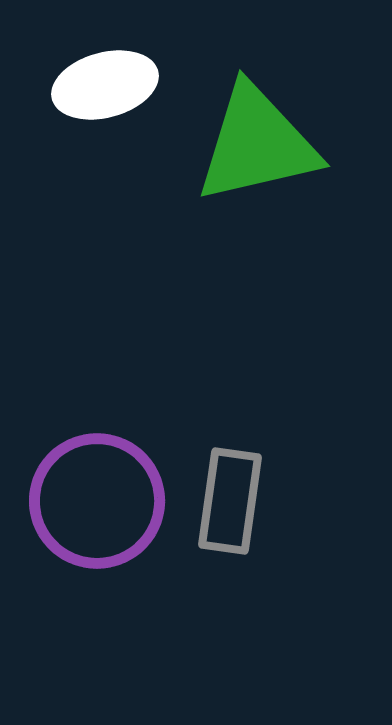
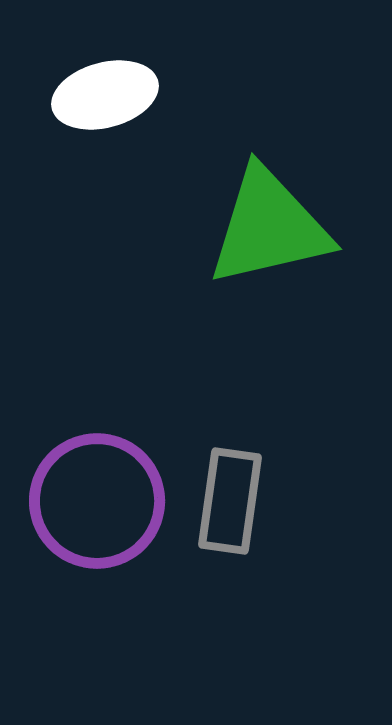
white ellipse: moved 10 px down
green triangle: moved 12 px right, 83 px down
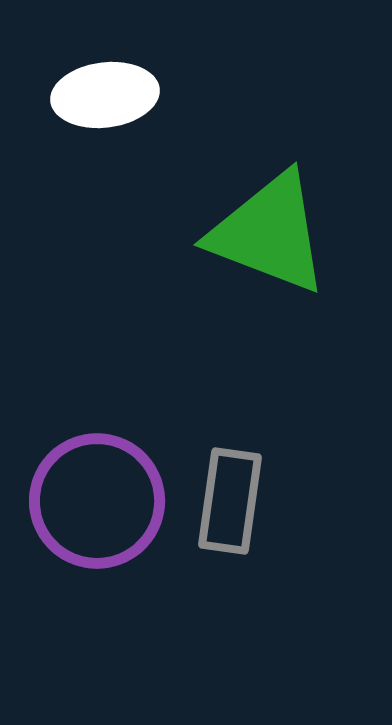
white ellipse: rotated 8 degrees clockwise
green triangle: moved 6 px down; rotated 34 degrees clockwise
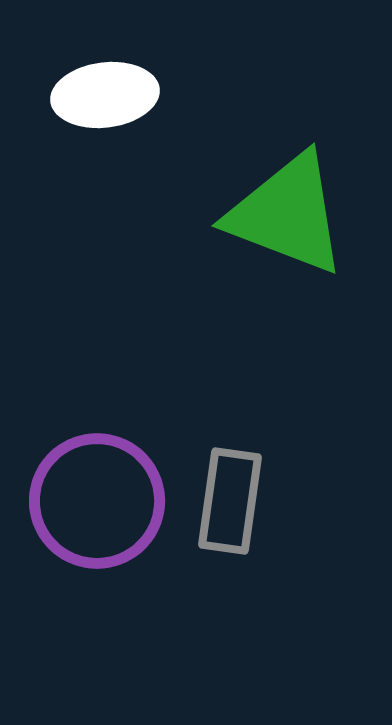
green triangle: moved 18 px right, 19 px up
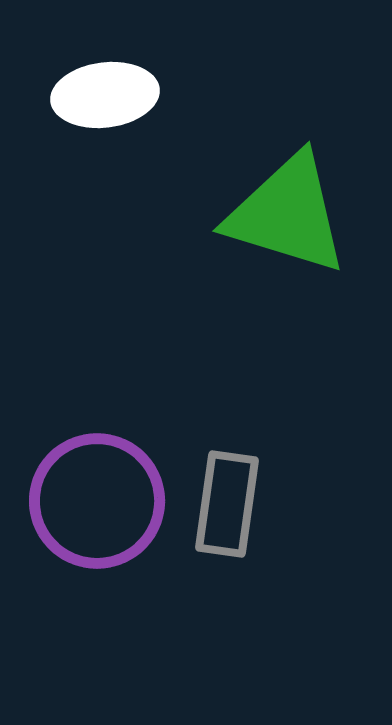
green triangle: rotated 4 degrees counterclockwise
gray rectangle: moved 3 px left, 3 px down
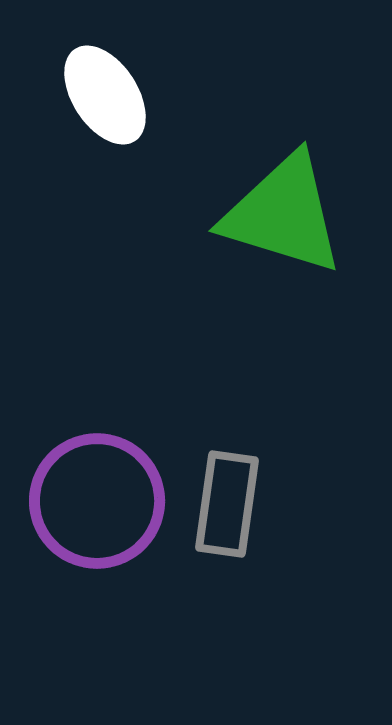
white ellipse: rotated 64 degrees clockwise
green triangle: moved 4 px left
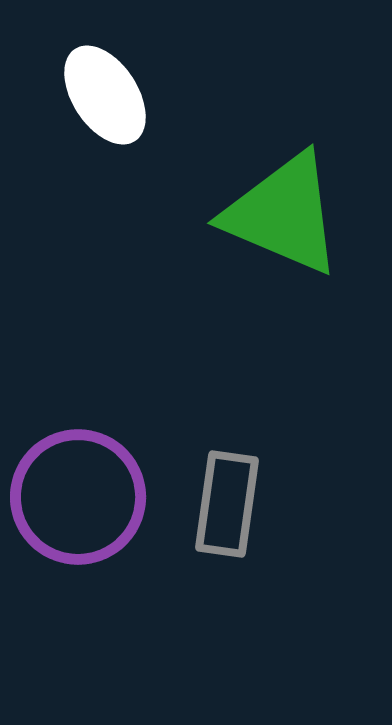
green triangle: rotated 6 degrees clockwise
purple circle: moved 19 px left, 4 px up
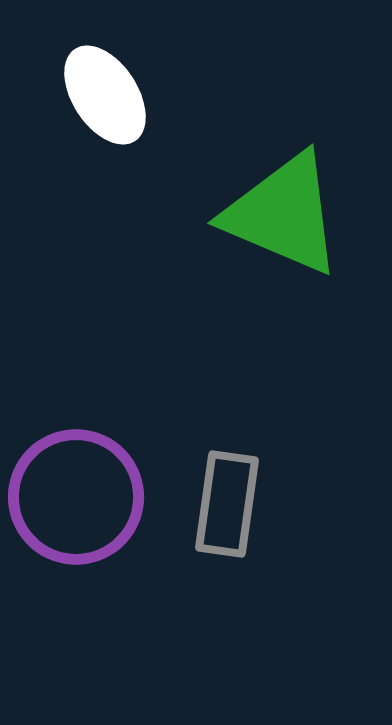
purple circle: moved 2 px left
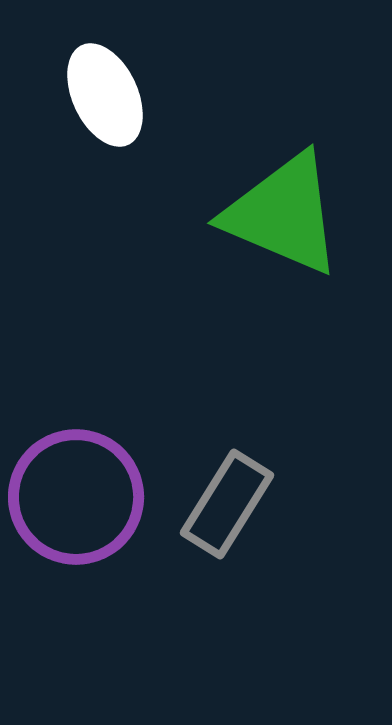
white ellipse: rotated 8 degrees clockwise
gray rectangle: rotated 24 degrees clockwise
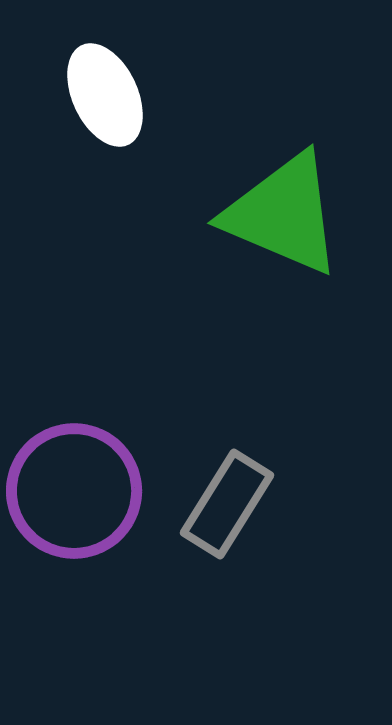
purple circle: moved 2 px left, 6 px up
